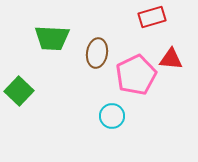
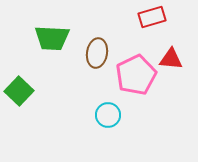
cyan circle: moved 4 px left, 1 px up
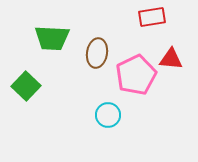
red rectangle: rotated 8 degrees clockwise
green square: moved 7 px right, 5 px up
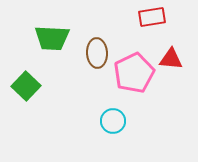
brown ellipse: rotated 12 degrees counterclockwise
pink pentagon: moved 2 px left, 2 px up
cyan circle: moved 5 px right, 6 px down
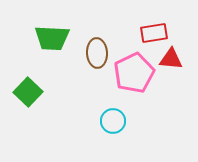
red rectangle: moved 2 px right, 16 px down
green square: moved 2 px right, 6 px down
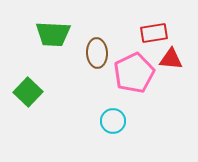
green trapezoid: moved 1 px right, 4 px up
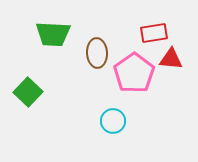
pink pentagon: rotated 9 degrees counterclockwise
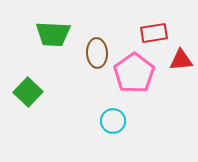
red triangle: moved 10 px right, 1 px down; rotated 10 degrees counterclockwise
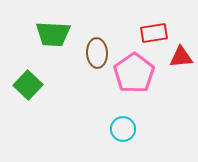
red triangle: moved 3 px up
green square: moved 7 px up
cyan circle: moved 10 px right, 8 px down
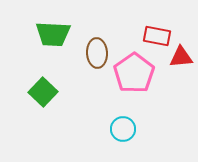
red rectangle: moved 3 px right, 3 px down; rotated 20 degrees clockwise
green square: moved 15 px right, 7 px down
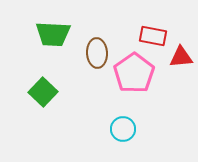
red rectangle: moved 4 px left
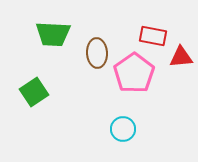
green square: moved 9 px left; rotated 12 degrees clockwise
